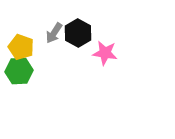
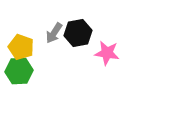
black hexagon: rotated 20 degrees clockwise
pink star: moved 2 px right
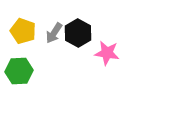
black hexagon: rotated 20 degrees counterclockwise
yellow pentagon: moved 2 px right, 16 px up
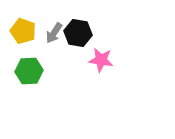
black hexagon: rotated 20 degrees counterclockwise
pink star: moved 6 px left, 7 px down
green hexagon: moved 10 px right
